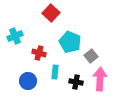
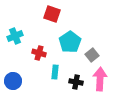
red square: moved 1 px right, 1 px down; rotated 24 degrees counterclockwise
cyan pentagon: rotated 15 degrees clockwise
gray square: moved 1 px right, 1 px up
blue circle: moved 15 px left
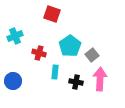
cyan pentagon: moved 4 px down
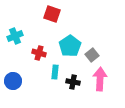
black cross: moved 3 px left
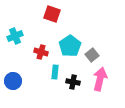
red cross: moved 2 px right, 1 px up
pink arrow: rotated 10 degrees clockwise
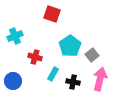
red cross: moved 6 px left, 5 px down
cyan rectangle: moved 2 px left, 2 px down; rotated 24 degrees clockwise
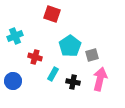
gray square: rotated 24 degrees clockwise
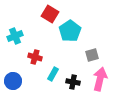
red square: moved 2 px left; rotated 12 degrees clockwise
cyan pentagon: moved 15 px up
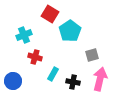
cyan cross: moved 9 px right, 1 px up
